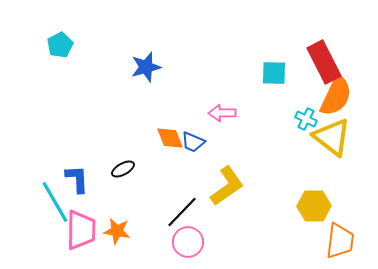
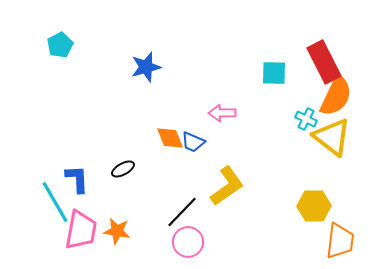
pink trapezoid: rotated 9 degrees clockwise
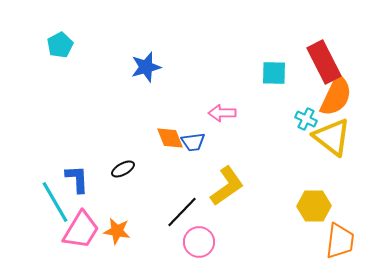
blue trapezoid: rotated 30 degrees counterclockwise
pink trapezoid: rotated 21 degrees clockwise
pink circle: moved 11 px right
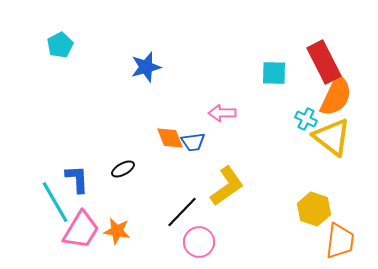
yellow hexagon: moved 3 px down; rotated 20 degrees clockwise
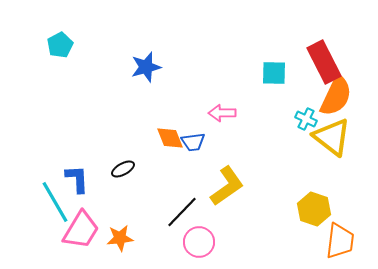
orange star: moved 3 px right, 7 px down; rotated 16 degrees counterclockwise
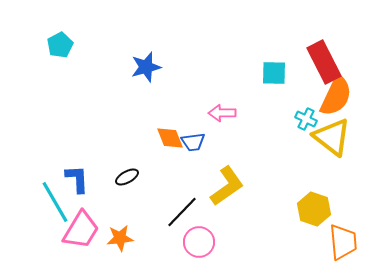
black ellipse: moved 4 px right, 8 px down
orange trapezoid: moved 3 px right, 1 px down; rotated 12 degrees counterclockwise
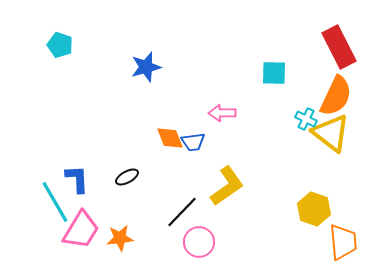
cyan pentagon: rotated 25 degrees counterclockwise
red rectangle: moved 15 px right, 15 px up
yellow triangle: moved 1 px left, 4 px up
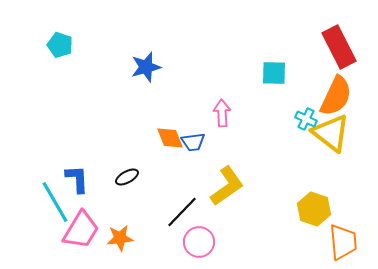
pink arrow: rotated 88 degrees clockwise
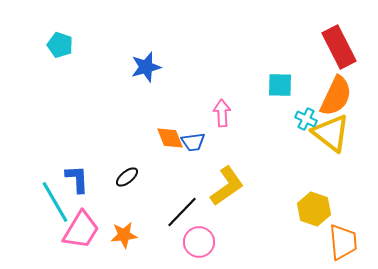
cyan square: moved 6 px right, 12 px down
black ellipse: rotated 10 degrees counterclockwise
orange star: moved 4 px right, 3 px up
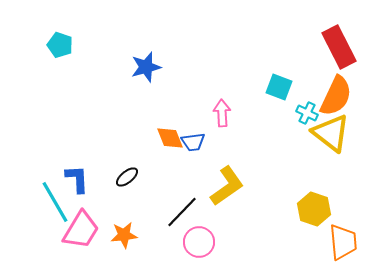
cyan square: moved 1 px left, 2 px down; rotated 20 degrees clockwise
cyan cross: moved 1 px right, 6 px up
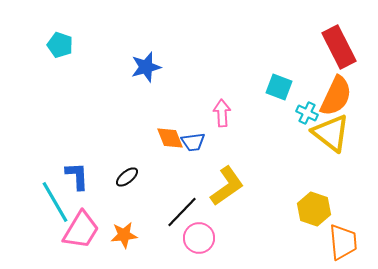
blue L-shape: moved 3 px up
pink circle: moved 4 px up
